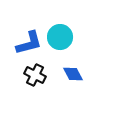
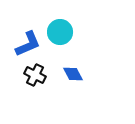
cyan circle: moved 5 px up
blue L-shape: moved 1 px left, 1 px down; rotated 8 degrees counterclockwise
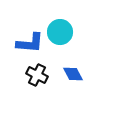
blue L-shape: moved 2 px right, 1 px up; rotated 28 degrees clockwise
black cross: moved 2 px right
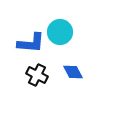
blue L-shape: moved 1 px right
blue diamond: moved 2 px up
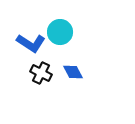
blue L-shape: rotated 28 degrees clockwise
black cross: moved 4 px right, 2 px up
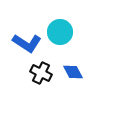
blue L-shape: moved 4 px left
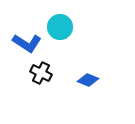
cyan circle: moved 5 px up
blue diamond: moved 15 px right, 8 px down; rotated 40 degrees counterclockwise
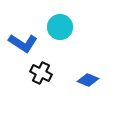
blue L-shape: moved 4 px left
